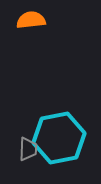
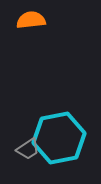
gray trapezoid: rotated 55 degrees clockwise
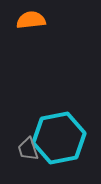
gray trapezoid: rotated 105 degrees clockwise
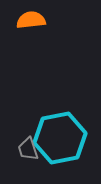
cyan hexagon: moved 1 px right
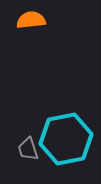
cyan hexagon: moved 6 px right, 1 px down
